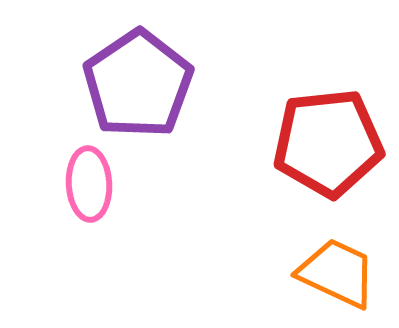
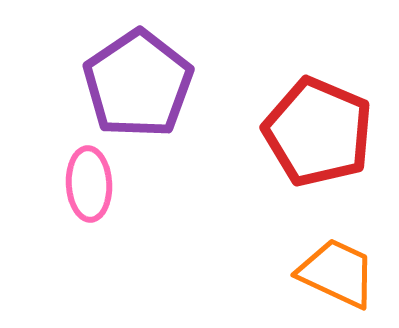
red pentagon: moved 10 px left, 11 px up; rotated 29 degrees clockwise
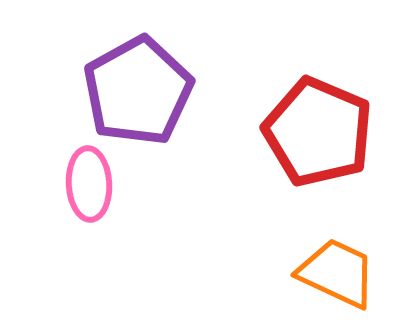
purple pentagon: moved 7 px down; rotated 5 degrees clockwise
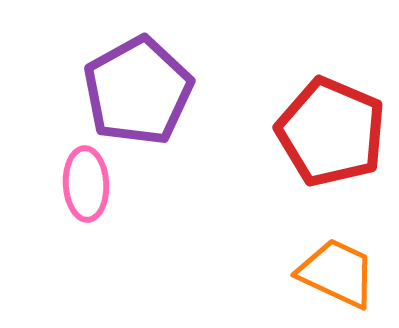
red pentagon: moved 13 px right
pink ellipse: moved 3 px left
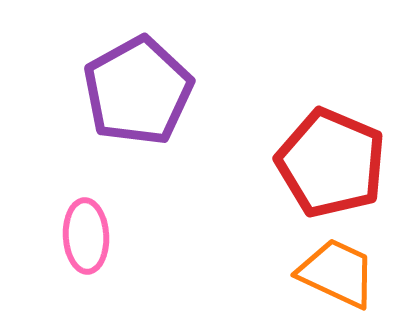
red pentagon: moved 31 px down
pink ellipse: moved 52 px down
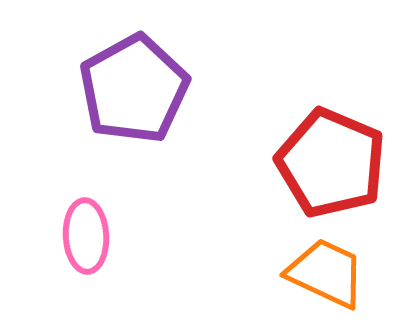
purple pentagon: moved 4 px left, 2 px up
orange trapezoid: moved 11 px left
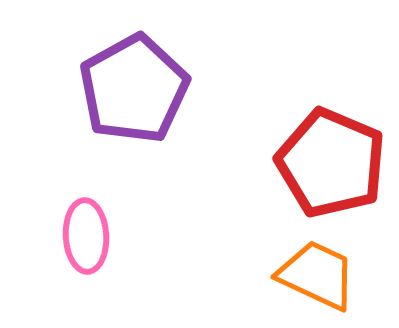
orange trapezoid: moved 9 px left, 2 px down
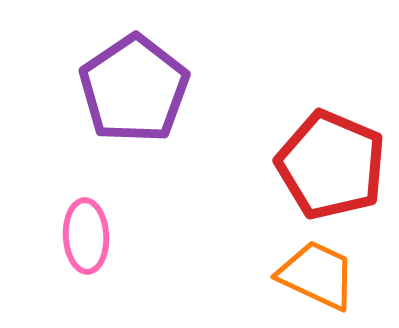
purple pentagon: rotated 5 degrees counterclockwise
red pentagon: moved 2 px down
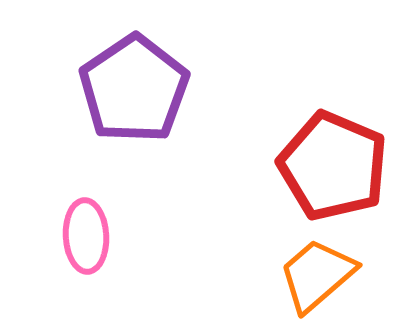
red pentagon: moved 2 px right, 1 px down
orange trapezoid: rotated 66 degrees counterclockwise
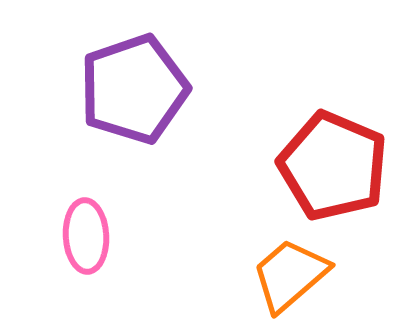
purple pentagon: rotated 15 degrees clockwise
orange trapezoid: moved 27 px left
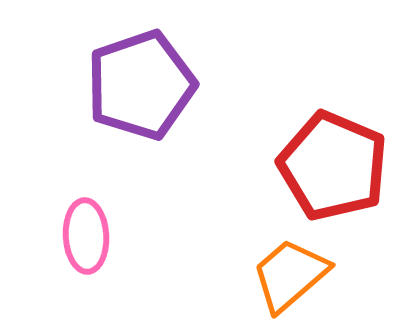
purple pentagon: moved 7 px right, 4 px up
